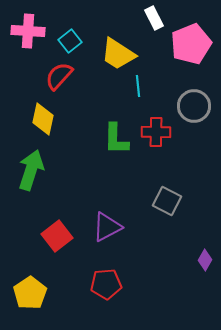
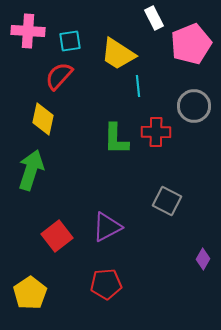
cyan square: rotated 30 degrees clockwise
purple diamond: moved 2 px left, 1 px up
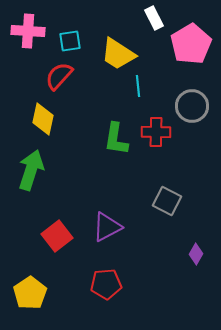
pink pentagon: rotated 9 degrees counterclockwise
gray circle: moved 2 px left
green L-shape: rotated 8 degrees clockwise
purple diamond: moved 7 px left, 5 px up
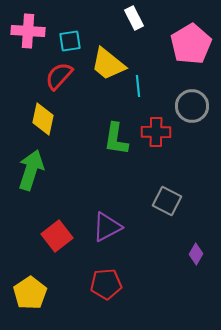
white rectangle: moved 20 px left
yellow trapezoid: moved 10 px left, 10 px down; rotated 6 degrees clockwise
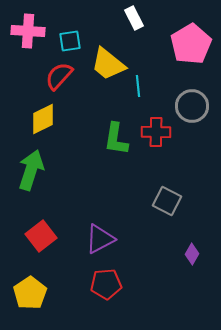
yellow diamond: rotated 52 degrees clockwise
purple triangle: moved 7 px left, 12 px down
red square: moved 16 px left
purple diamond: moved 4 px left
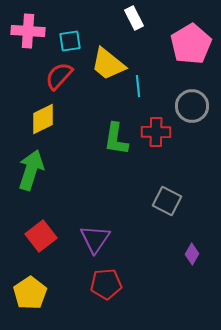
purple triangle: moved 5 px left; rotated 28 degrees counterclockwise
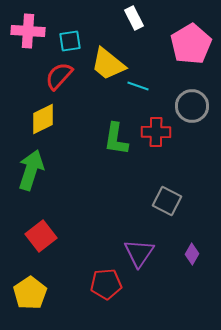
cyan line: rotated 65 degrees counterclockwise
purple triangle: moved 44 px right, 14 px down
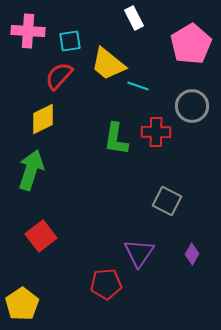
yellow pentagon: moved 8 px left, 11 px down
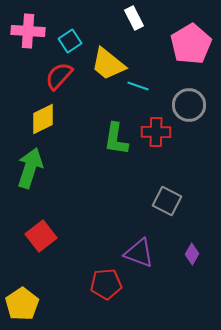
cyan square: rotated 25 degrees counterclockwise
gray circle: moved 3 px left, 1 px up
green arrow: moved 1 px left, 2 px up
purple triangle: rotated 44 degrees counterclockwise
